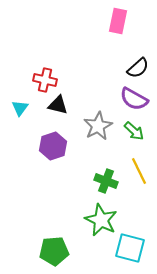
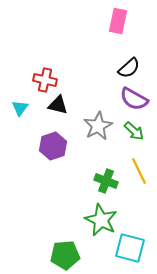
black semicircle: moved 9 px left
green pentagon: moved 11 px right, 4 px down
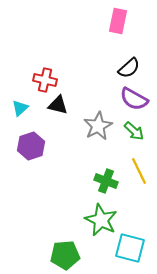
cyan triangle: rotated 12 degrees clockwise
purple hexagon: moved 22 px left
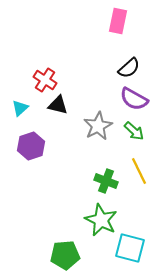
red cross: rotated 20 degrees clockwise
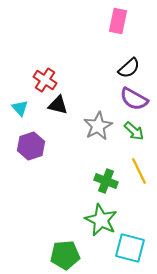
cyan triangle: rotated 30 degrees counterclockwise
